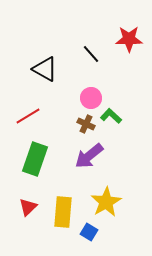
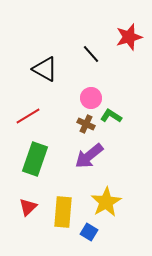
red star: moved 2 px up; rotated 16 degrees counterclockwise
green L-shape: rotated 10 degrees counterclockwise
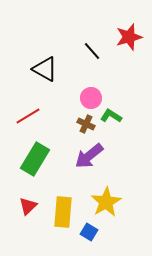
black line: moved 1 px right, 3 px up
green rectangle: rotated 12 degrees clockwise
red triangle: moved 1 px up
